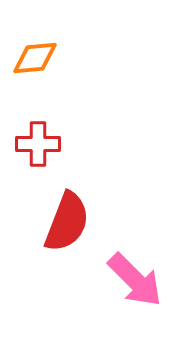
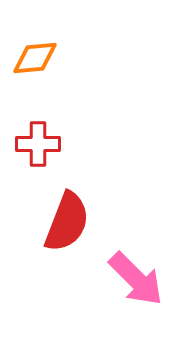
pink arrow: moved 1 px right, 1 px up
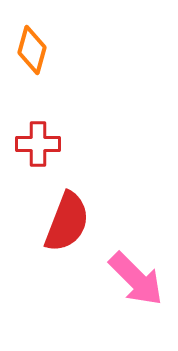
orange diamond: moved 3 px left, 8 px up; rotated 69 degrees counterclockwise
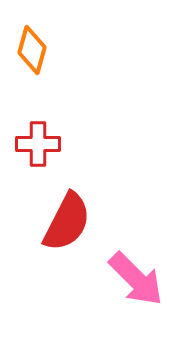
red semicircle: rotated 6 degrees clockwise
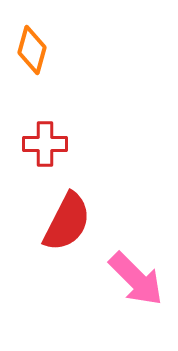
red cross: moved 7 px right
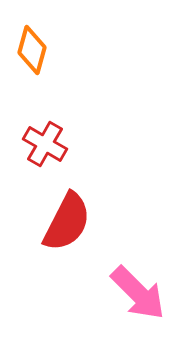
red cross: rotated 30 degrees clockwise
pink arrow: moved 2 px right, 14 px down
